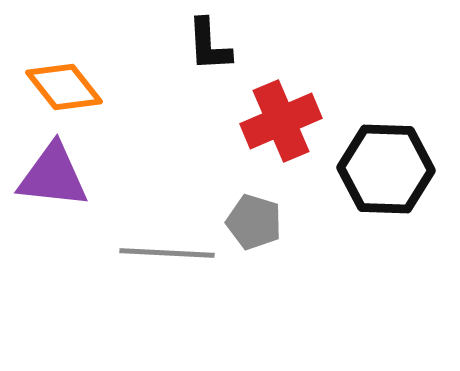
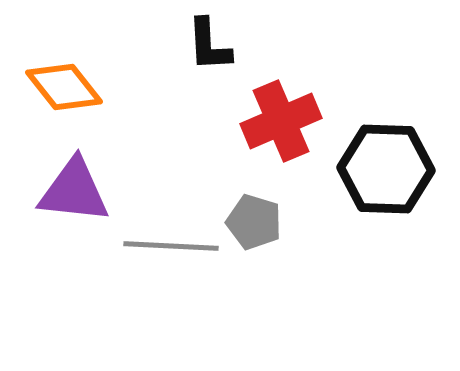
purple triangle: moved 21 px right, 15 px down
gray line: moved 4 px right, 7 px up
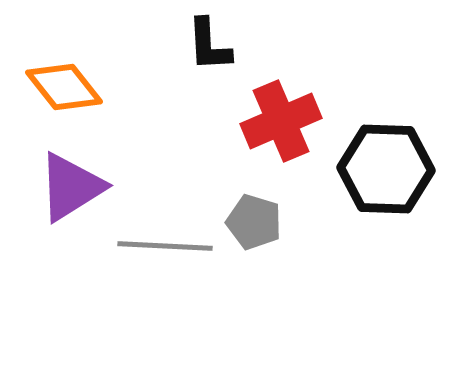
purple triangle: moved 3 px left, 4 px up; rotated 38 degrees counterclockwise
gray line: moved 6 px left
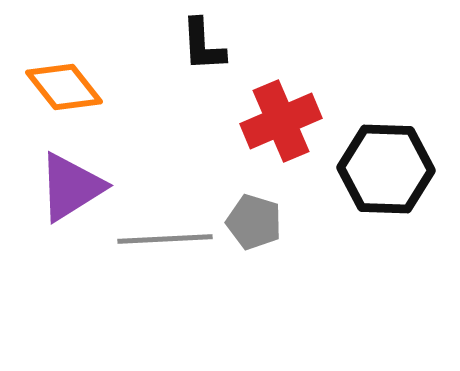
black L-shape: moved 6 px left
gray line: moved 7 px up; rotated 6 degrees counterclockwise
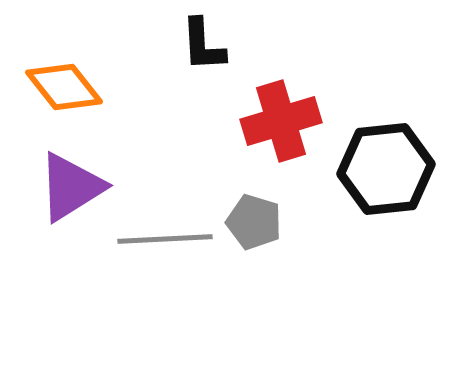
red cross: rotated 6 degrees clockwise
black hexagon: rotated 8 degrees counterclockwise
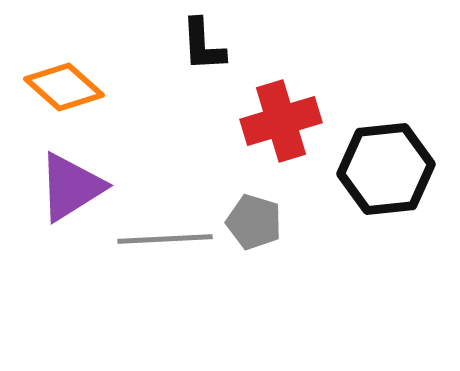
orange diamond: rotated 10 degrees counterclockwise
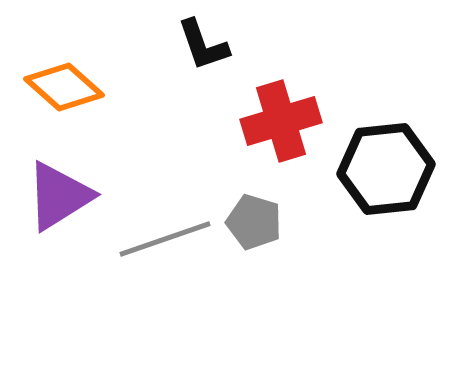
black L-shape: rotated 16 degrees counterclockwise
purple triangle: moved 12 px left, 9 px down
gray line: rotated 16 degrees counterclockwise
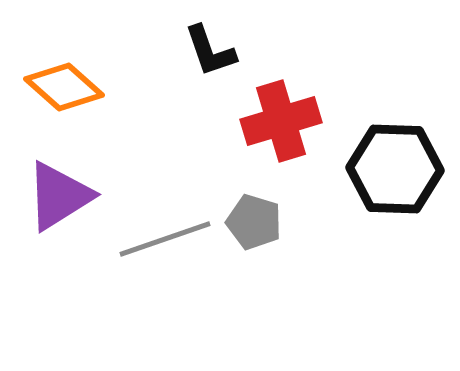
black L-shape: moved 7 px right, 6 px down
black hexagon: moved 9 px right; rotated 8 degrees clockwise
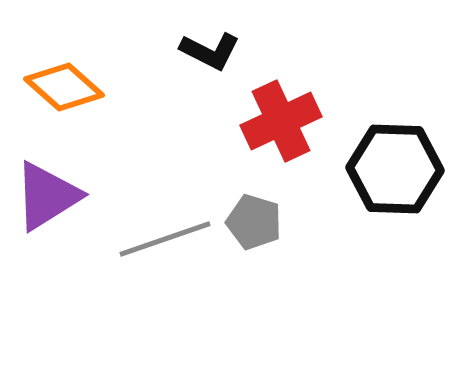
black L-shape: rotated 44 degrees counterclockwise
red cross: rotated 8 degrees counterclockwise
purple triangle: moved 12 px left
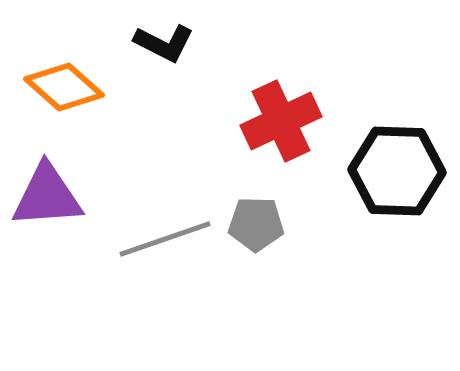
black L-shape: moved 46 px left, 8 px up
black hexagon: moved 2 px right, 2 px down
purple triangle: rotated 28 degrees clockwise
gray pentagon: moved 2 px right, 2 px down; rotated 16 degrees counterclockwise
